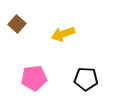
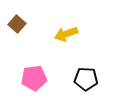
yellow arrow: moved 3 px right
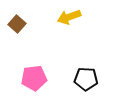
yellow arrow: moved 3 px right, 17 px up
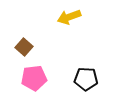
brown square: moved 7 px right, 23 px down
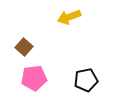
black pentagon: moved 1 px down; rotated 15 degrees counterclockwise
